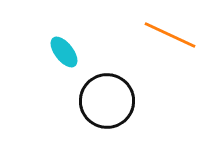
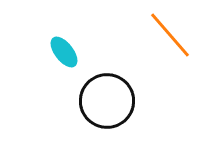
orange line: rotated 24 degrees clockwise
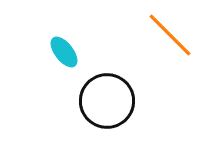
orange line: rotated 4 degrees counterclockwise
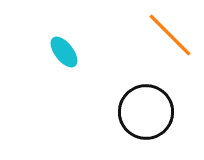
black circle: moved 39 px right, 11 px down
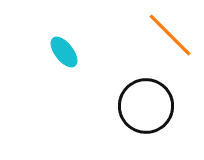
black circle: moved 6 px up
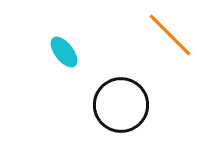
black circle: moved 25 px left, 1 px up
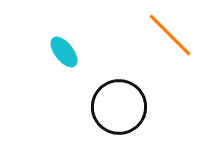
black circle: moved 2 px left, 2 px down
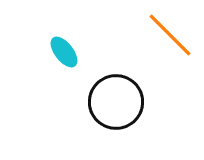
black circle: moved 3 px left, 5 px up
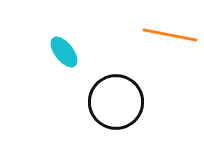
orange line: rotated 34 degrees counterclockwise
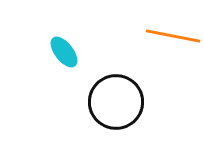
orange line: moved 3 px right, 1 px down
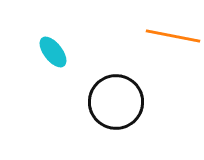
cyan ellipse: moved 11 px left
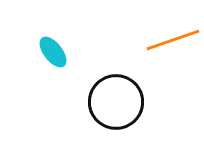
orange line: moved 4 px down; rotated 30 degrees counterclockwise
